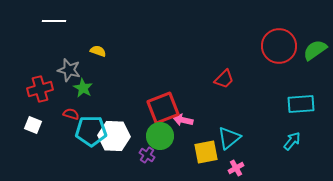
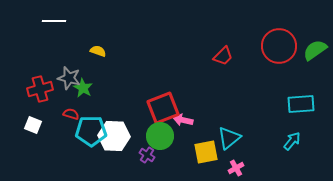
gray star: moved 8 px down
red trapezoid: moved 1 px left, 23 px up
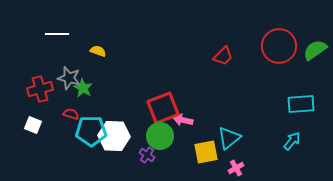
white line: moved 3 px right, 13 px down
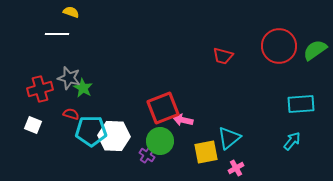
yellow semicircle: moved 27 px left, 39 px up
red trapezoid: rotated 60 degrees clockwise
green circle: moved 5 px down
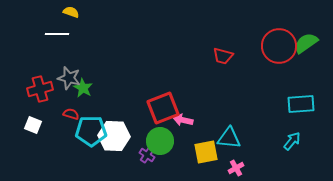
green semicircle: moved 9 px left, 7 px up
cyan triangle: rotated 45 degrees clockwise
